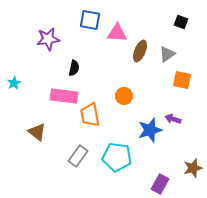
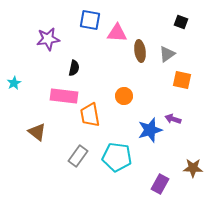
brown ellipse: rotated 30 degrees counterclockwise
brown star: rotated 18 degrees clockwise
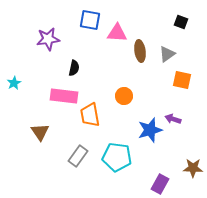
brown triangle: moved 3 px right; rotated 18 degrees clockwise
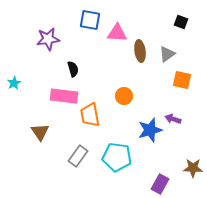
black semicircle: moved 1 px left, 1 px down; rotated 28 degrees counterclockwise
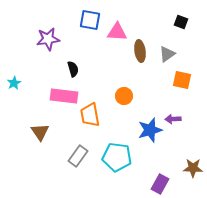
pink triangle: moved 1 px up
purple arrow: rotated 21 degrees counterclockwise
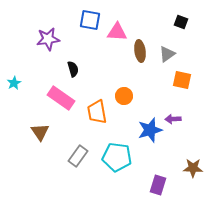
pink rectangle: moved 3 px left, 2 px down; rotated 28 degrees clockwise
orange trapezoid: moved 7 px right, 3 px up
purple rectangle: moved 2 px left, 1 px down; rotated 12 degrees counterclockwise
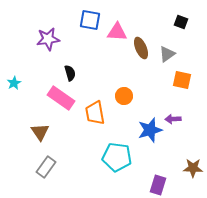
brown ellipse: moved 1 px right, 3 px up; rotated 15 degrees counterclockwise
black semicircle: moved 3 px left, 4 px down
orange trapezoid: moved 2 px left, 1 px down
gray rectangle: moved 32 px left, 11 px down
